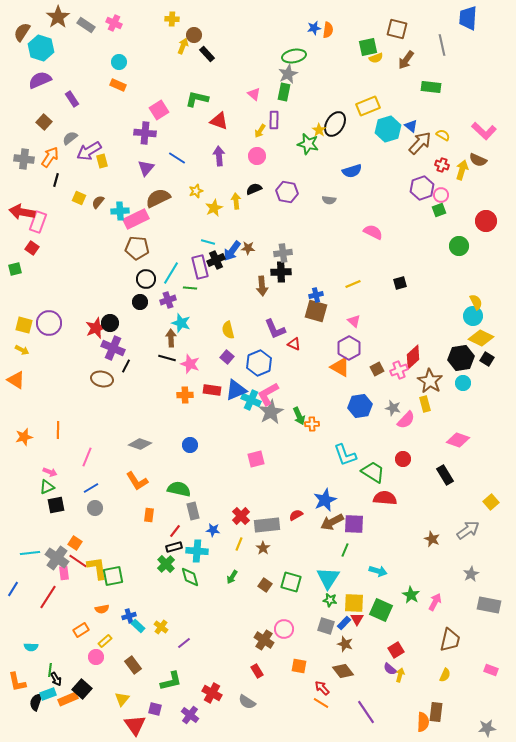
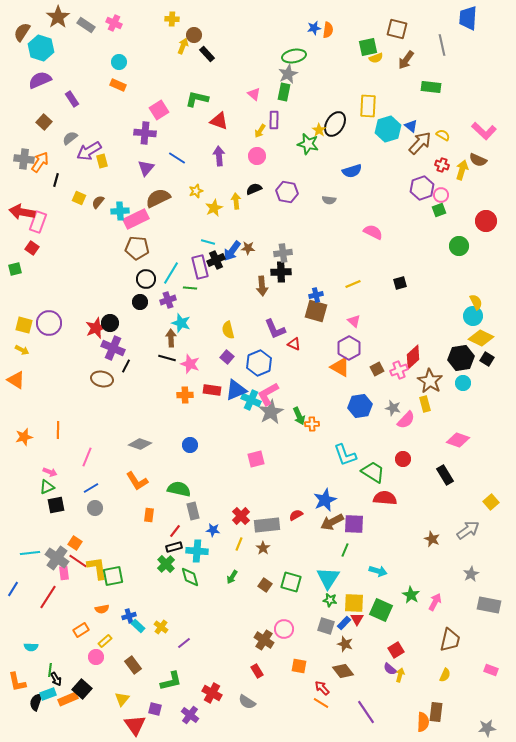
yellow rectangle at (368, 106): rotated 65 degrees counterclockwise
orange arrow at (50, 157): moved 10 px left, 5 px down
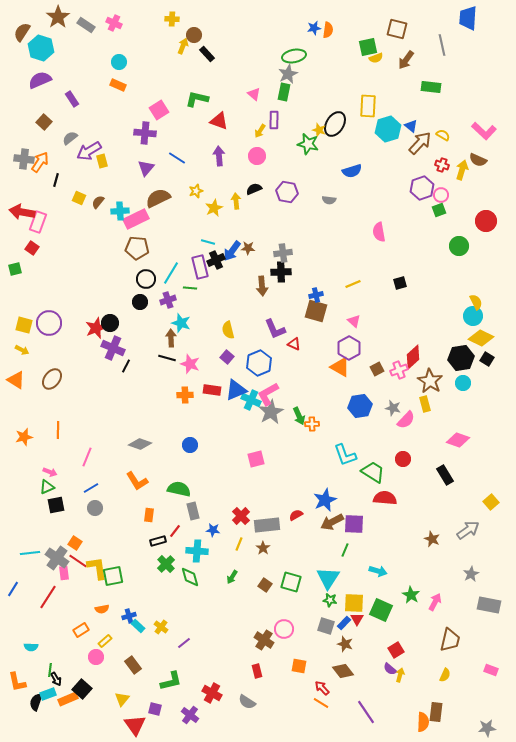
yellow star at (319, 130): rotated 16 degrees counterclockwise
pink semicircle at (373, 232): moved 6 px right; rotated 126 degrees counterclockwise
brown ellipse at (102, 379): moved 50 px left; rotated 65 degrees counterclockwise
black rectangle at (174, 547): moved 16 px left, 6 px up
red rectangle at (257, 671): rotated 16 degrees clockwise
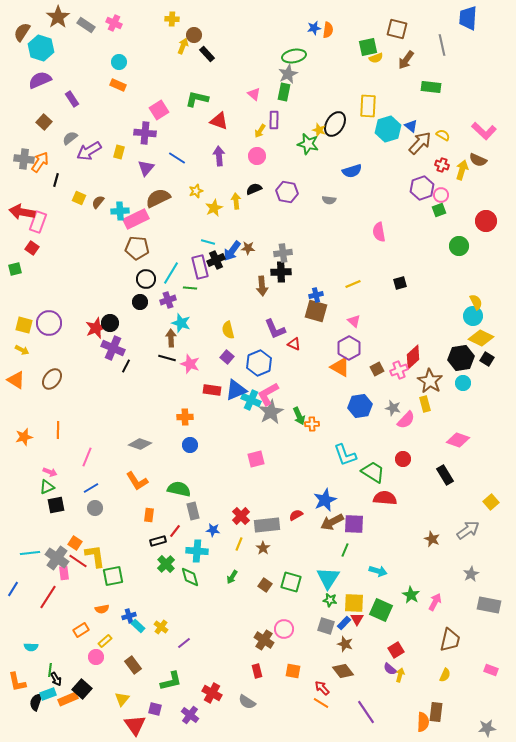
yellow rectangle at (102, 161): moved 17 px right, 9 px up; rotated 32 degrees clockwise
orange cross at (185, 395): moved 22 px down
yellow L-shape at (97, 568): moved 2 px left, 12 px up
orange square at (299, 666): moved 6 px left, 5 px down
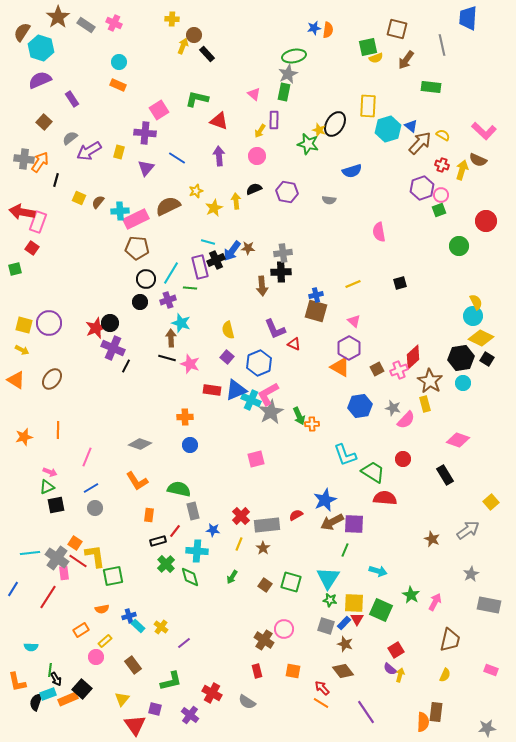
brown semicircle at (158, 198): moved 10 px right, 8 px down
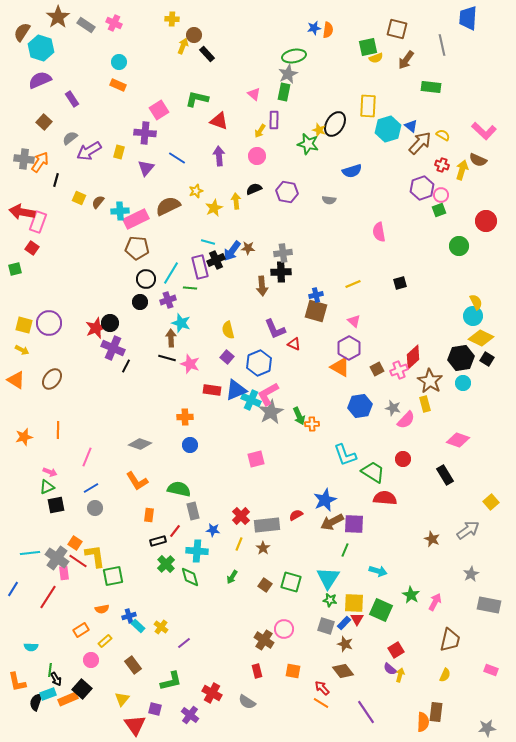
pink circle at (96, 657): moved 5 px left, 3 px down
